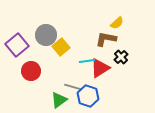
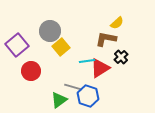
gray circle: moved 4 px right, 4 px up
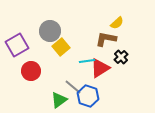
purple square: rotated 10 degrees clockwise
gray line: rotated 24 degrees clockwise
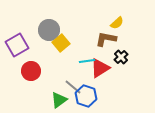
gray circle: moved 1 px left, 1 px up
yellow square: moved 4 px up
blue hexagon: moved 2 px left
